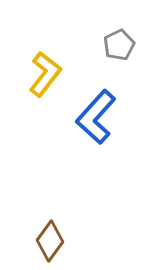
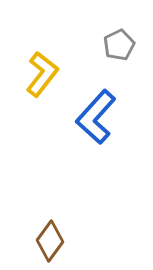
yellow L-shape: moved 3 px left
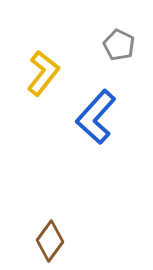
gray pentagon: rotated 20 degrees counterclockwise
yellow L-shape: moved 1 px right, 1 px up
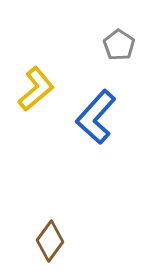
gray pentagon: rotated 8 degrees clockwise
yellow L-shape: moved 7 px left, 16 px down; rotated 12 degrees clockwise
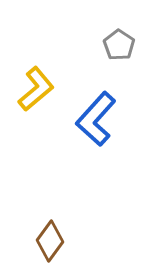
blue L-shape: moved 2 px down
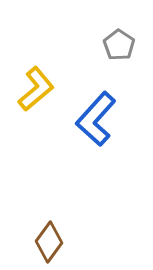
brown diamond: moved 1 px left, 1 px down
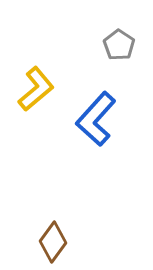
brown diamond: moved 4 px right
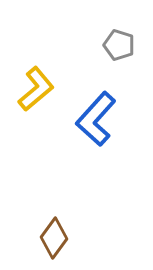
gray pentagon: rotated 16 degrees counterclockwise
brown diamond: moved 1 px right, 4 px up
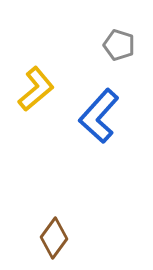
blue L-shape: moved 3 px right, 3 px up
